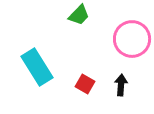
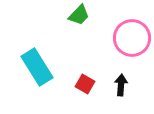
pink circle: moved 1 px up
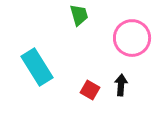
green trapezoid: rotated 60 degrees counterclockwise
red square: moved 5 px right, 6 px down
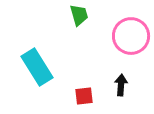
pink circle: moved 1 px left, 2 px up
red square: moved 6 px left, 6 px down; rotated 36 degrees counterclockwise
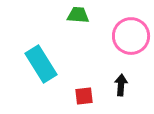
green trapezoid: moved 1 px left; rotated 70 degrees counterclockwise
cyan rectangle: moved 4 px right, 3 px up
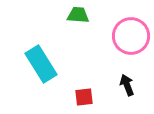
black arrow: moved 6 px right; rotated 25 degrees counterclockwise
red square: moved 1 px down
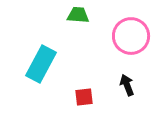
cyan rectangle: rotated 60 degrees clockwise
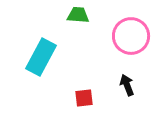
cyan rectangle: moved 7 px up
red square: moved 1 px down
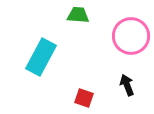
red square: rotated 24 degrees clockwise
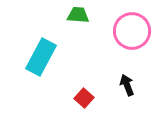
pink circle: moved 1 px right, 5 px up
red square: rotated 24 degrees clockwise
